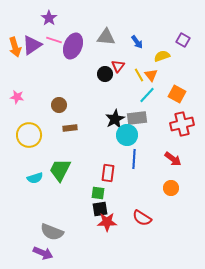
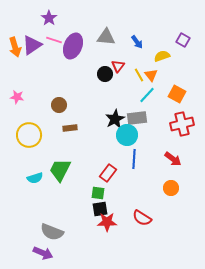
red rectangle: rotated 30 degrees clockwise
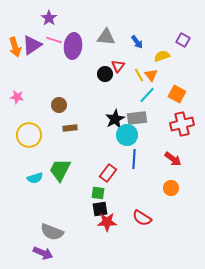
purple ellipse: rotated 15 degrees counterclockwise
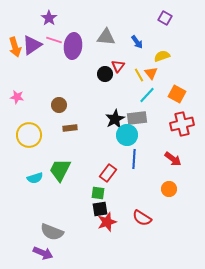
purple square: moved 18 px left, 22 px up
orange triangle: moved 2 px up
orange circle: moved 2 px left, 1 px down
red star: rotated 18 degrees counterclockwise
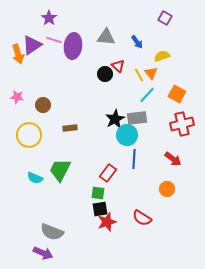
orange arrow: moved 3 px right, 7 px down
red triangle: rotated 24 degrees counterclockwise
brown circle: moved 16 px left
cyan semicircle: rotated 42 degrees clockwise
orange circle: moved 2 px left
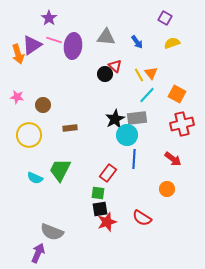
yellow semicircle: moved 10 px right, 13 px up
red triangle: moved 3 px left
purple arrow: moved 5 px left; rotated 90 degrees counterclockwise
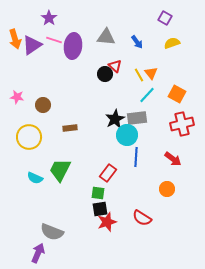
orange arrow: moved 3 px left, 15 px up
yellow circle: moved 2 px down
blue line: moved 2 px right, 2 px up
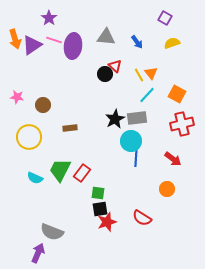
cyan circle: moved 4 px right, 6 px down
red rectangle: moved 26 px left
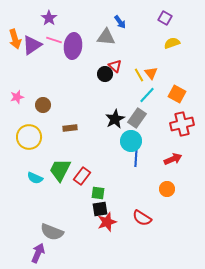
blue arrow: moved 17 px left, 20 px up
pink star: rotated 24 degrees counterclockwise
gray rectangle: rotated 48 degrees counterclockwise
red arrow: rotated 60 degrees counterclockwise
red rectangle: moved 3 px down
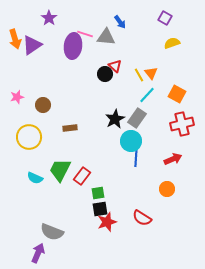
pink line: moved 31 px right, 6 px up
green square: rotated 16 degrees counterclockwise
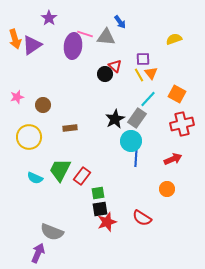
purple square: moved 22 px left, 41 px down; rotated 32 degrees counterclockwise
yellow semicircle: moved 2 px right, 4 px up
cyan line: moved 1 px right, 4 px down
